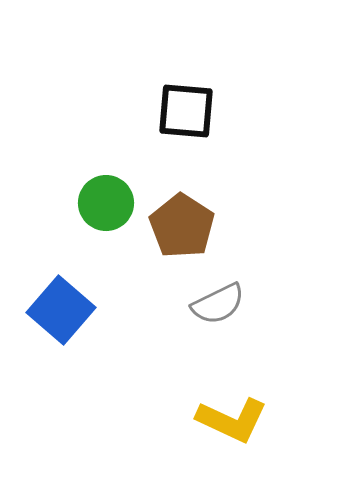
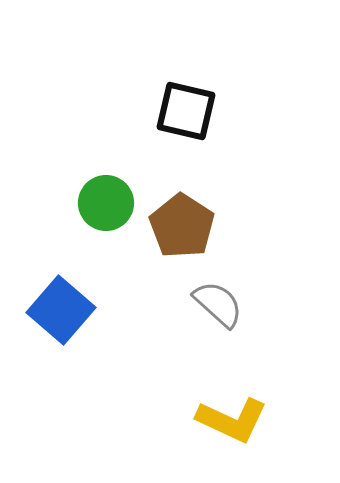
black square: rotated 8 degrees clockwise
gray semicircle: rotated 112 degrees counterclockwise
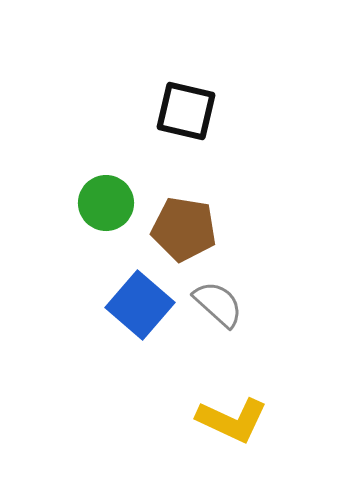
brown pentagon: moved 2 px right, 3 px down; rotated 24 degrees counterclockwise
blue square: moved 79 px right, 5 px up
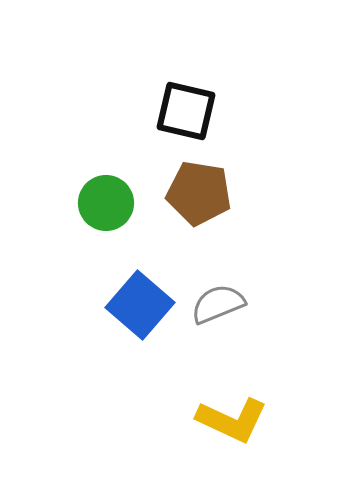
brown pentagon: moved 15 px right, 36 px up
gray semicircle: rotated 64 degrees counterclockwise
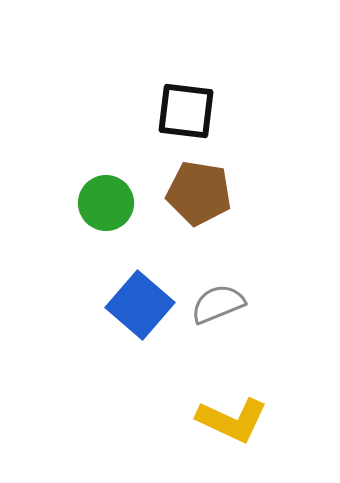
black square: rotated 6 degrees counterclockwise
